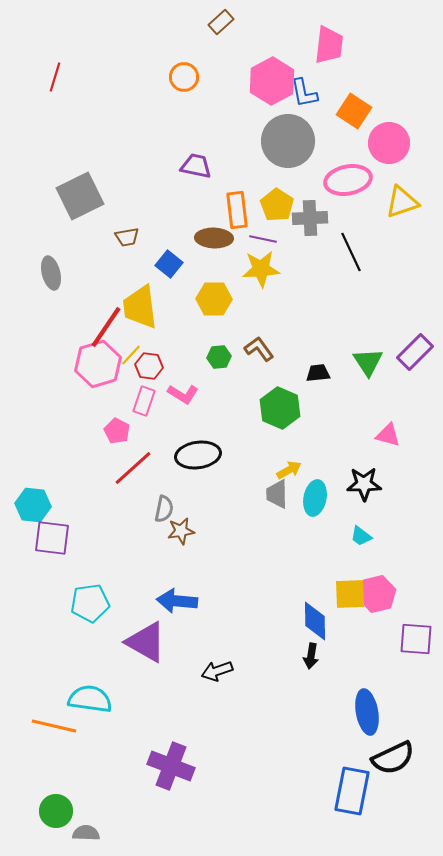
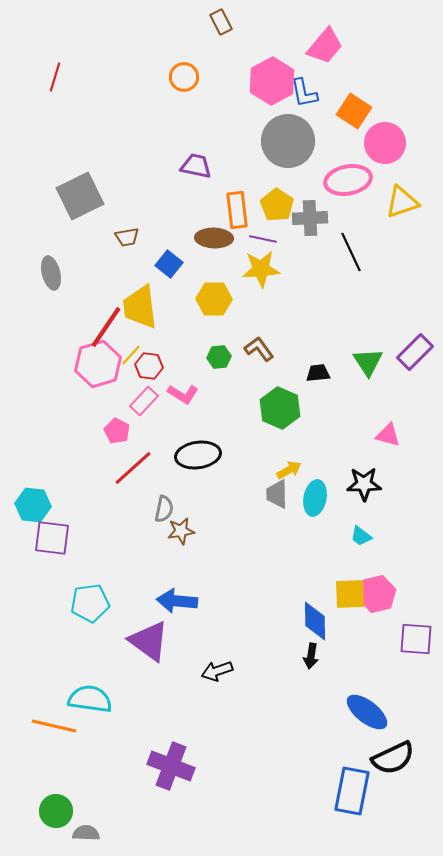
brown rectangle at (221, 22): rotated 75 degrees counterclockwise
pink trapezoid at (329, 45): moved 4 px left, 1 px down; rotated 33 degrees clockwise
pink circle at (389, 143): moved 4 px left
pink rectangle at (144, 401): rotated 24 degrees clockwise
purple triangle at (146, 642): moved 3 px right, 1 px up; rotated 6 degrees clockwise
blue ellipse at (367, 712): rotated 42 degrees counterclockwise
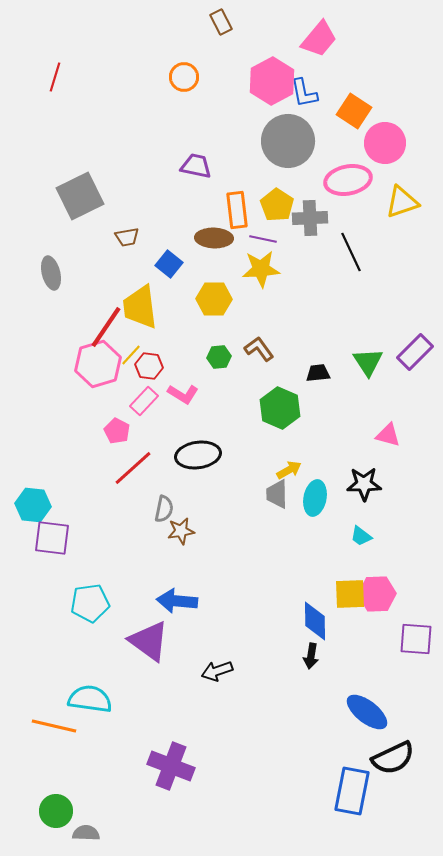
pink trapezoid at (325, 46): moved 6 px left, 7 px up
pink hexagon at (377, 594): rotated 12 degrees clockwise
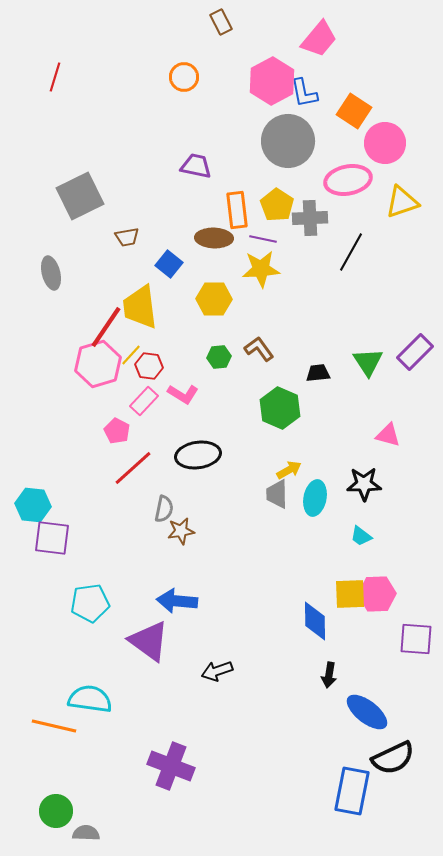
black line at (351, 252): rotated 54 degrees clockwise
black arrow at (311, 656): moved 18 px right, 19 px down
